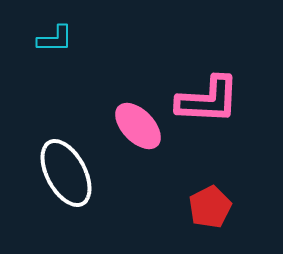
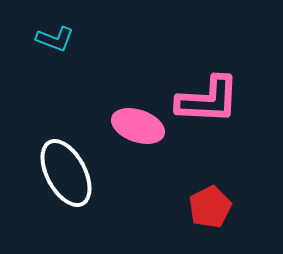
cyan L-shape: rotated 21 degrees clockwise
pink ellipse: rotated 27 degrees counterclockwise
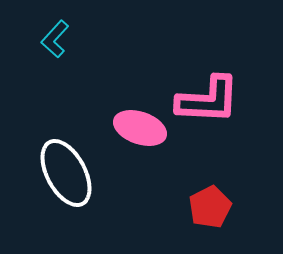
cyan L-shape: rotated 111 degrees clockwise
pink ellipse: moved 2 px right, 2 px down
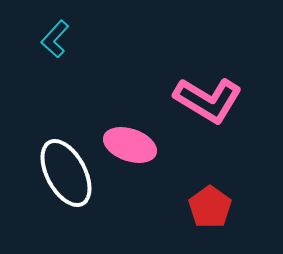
pink L-shape: rotated 28 degrees clockwise
pink ellipse: moved 10 px left, 17 px down
red pentagon: rotated 9 degrees counterclockwise
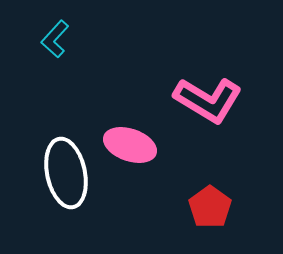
white ellipse: rotated 16 degrees clockwise
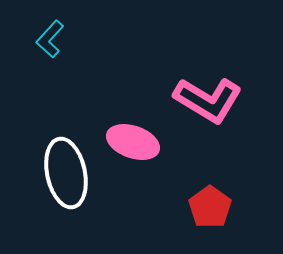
cyan L-shape: moved 5 px left
pink ellipse: moved 3 px right, 3 px up
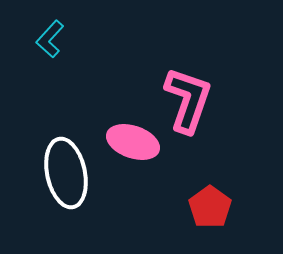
pink L-shape: moved 20 px left; rotated 102 degrees counterclockwise
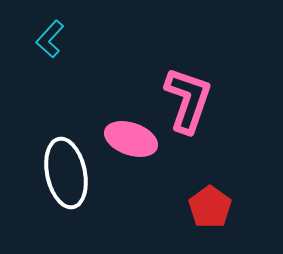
pink ellipse: moved 2 px left, 3 px up
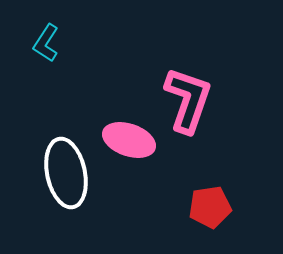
cyan L-shape: moved 4 px left, 4 px down; rotated 9 degrees counterclockwise
pink ellipse: moved 2 px left, 1 px down
red pentagon: rotated 27 degrees clockwise
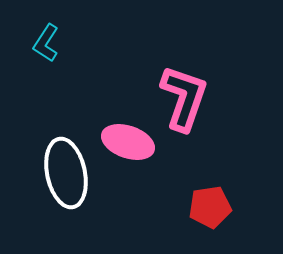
pink L-shape: moved 4 px left, 2 px up
pink ellipse: moved 1 px left, 2 px down
